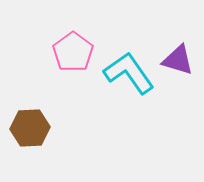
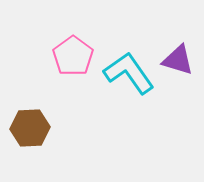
pink pentagon: moved 4 px down
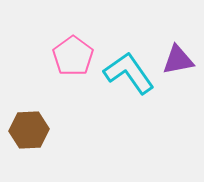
purple triangle: rotated 28 degrees counterclockwise
brown hexagon: moved 1 px left, 2 px down
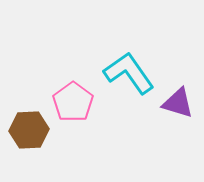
pink pentagon: moved 46 px down
purple triangle: moved 43 px down; rotated 28 degrees clockwise
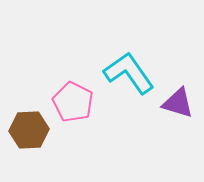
pink pentagon: rotated 9 degrees counterclockwise
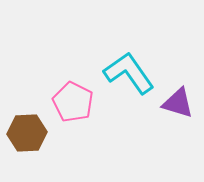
brown hexagon: moved 2 px left, 3 px down
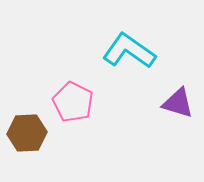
cyan L-shape: moved 22 px up; rotated 20 degrees counterclockwise
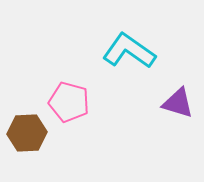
pink pentagon: moved 4 px left; rotated 12 degrees counterclockwise
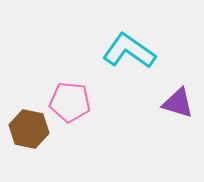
pink pentagon: moved 1 px right; rotated 9 degrees counterclockwise
brown hexagon: moved 2 px right, 4 px up; rotated 15 degrees clockwise
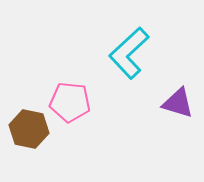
cyan L-shape: moved 2 px down; rotated 78 degrees counterclockwise
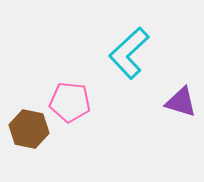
purple triangle: moved 3 px right, 1 px up
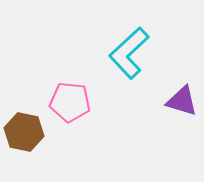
purple triangle: moved 1 px right, 1 px up
brown hexagon: moved 5 px left, 3 px down
